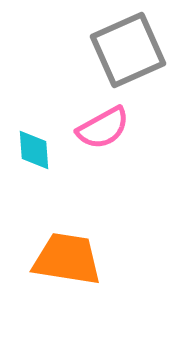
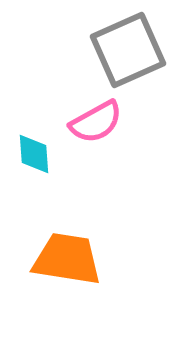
pink semicircle: moved 7 px left, 6 px up
cyan diamond: moved 4 px down
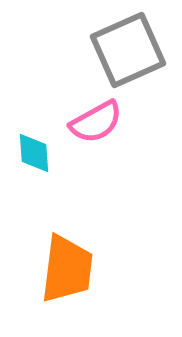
cyan diamond: moved 1 px up
orange trapezoid: moved 10 px down; rotated 88 degrees clockwise
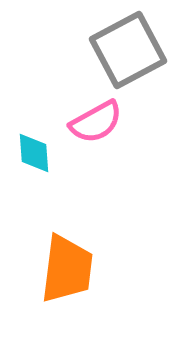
gray square: rotated 4 degrees counterclockwise
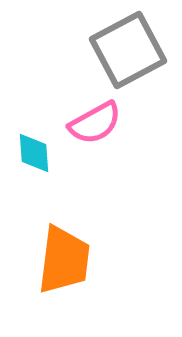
pink semicircle: moved 1 px left, 1 px down
orange trapezoid: moved 3 px left, 9 px up
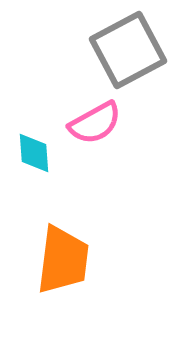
orange trapezoid: moved 1 px left
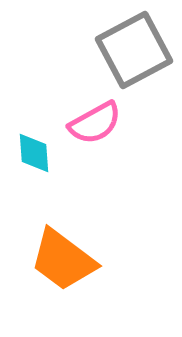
gray square: moved 6 px right
orange trapezoid: rotated 120 degrees clockwise
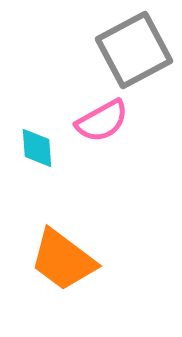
pink semicircle: moved 7 px right, 2 px up
cyan diamond: moved 3 px right, 5 px up
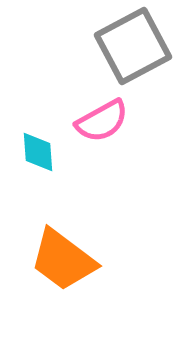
gray square: moved 1 px left, 4 px up
cyan diamond: moved 1 px right, 4 px down
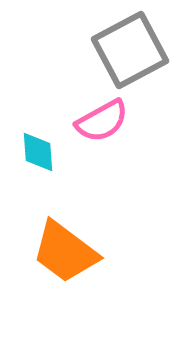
gray square: moved 3 px left, 4 px down
orange trapezoid: moved 2 px right, 8 px up
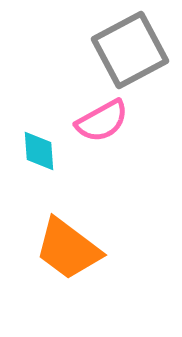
cyan diamond: moved 1 px right, 1 px up
orange trapezoid: moved 3 px right, 3 px up
